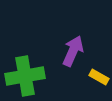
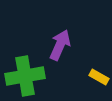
purple arrow: moved 13 px left, 6 px up
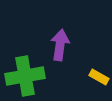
purple arrow: rotated 16 degrees counterclockwise
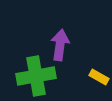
green cross: moved 11 px right
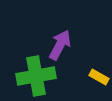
purple arrow: rotated 20 degrees clockwise
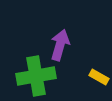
purple arrow: rotated 12 degrees counterclockwise
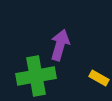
yellow rectangle: moved 1 px down
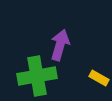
green cross: moved 1 px right
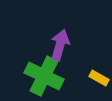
green cross: moved 7 px right; rotated 36 degrees clockwise
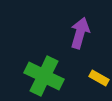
purple arrow: moved 20 px right, 12 px up
